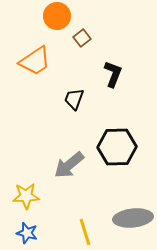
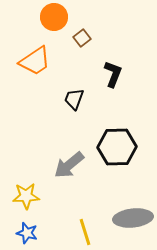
orange circle: moved 3 px left, 1 px down
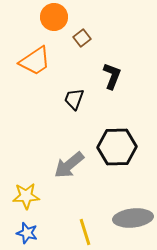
black L-shape: moved 1 px left, 2 px down
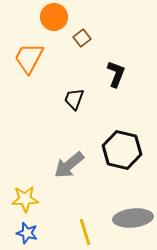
orange trapezoid: moved 6 px left, 3 px up; rotated 152 degrees clockwise
black L-shape: moved 4 px right, 2 px up
black hexagon: moved 5 px right, 3 px down; rotated 15 degrees clockwise
yellow star: moved 1 px left, 3 px down
